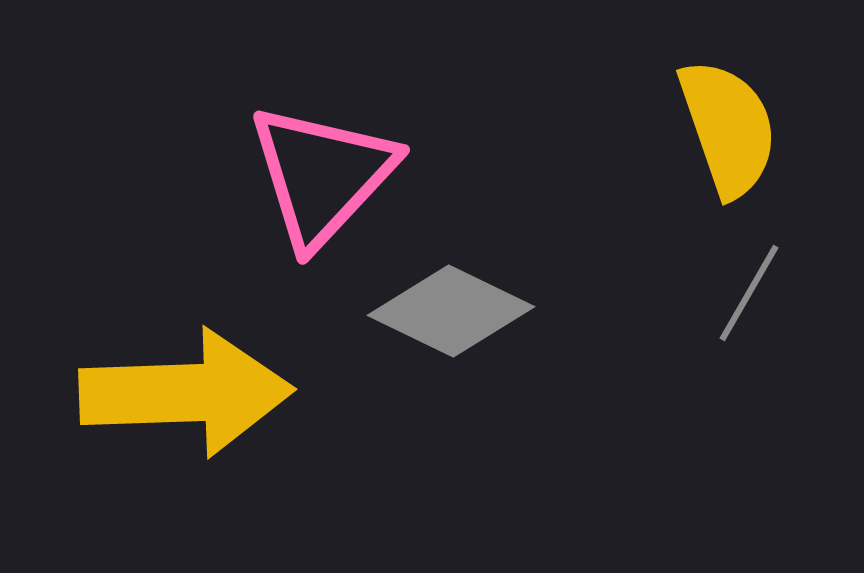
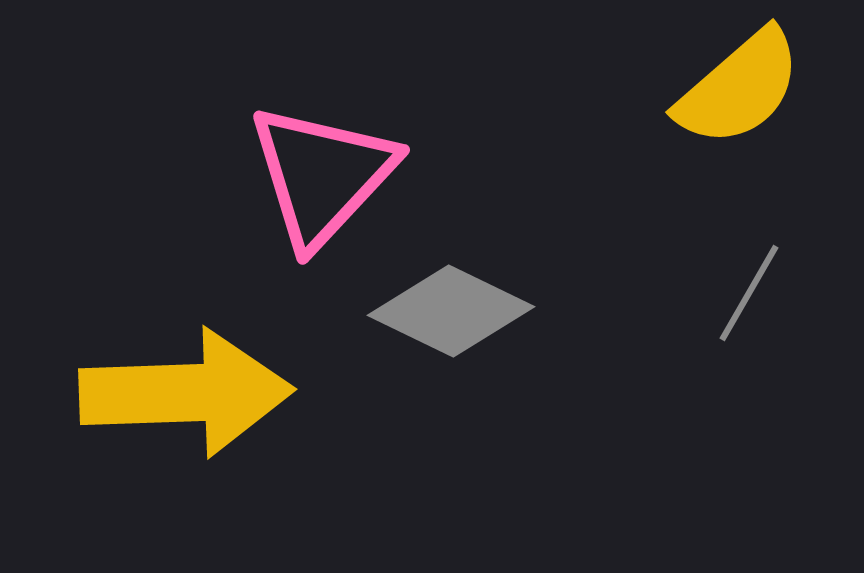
yellow semicircle: moved 11 px right, 40 px up; rotated 68 degrees clockwise
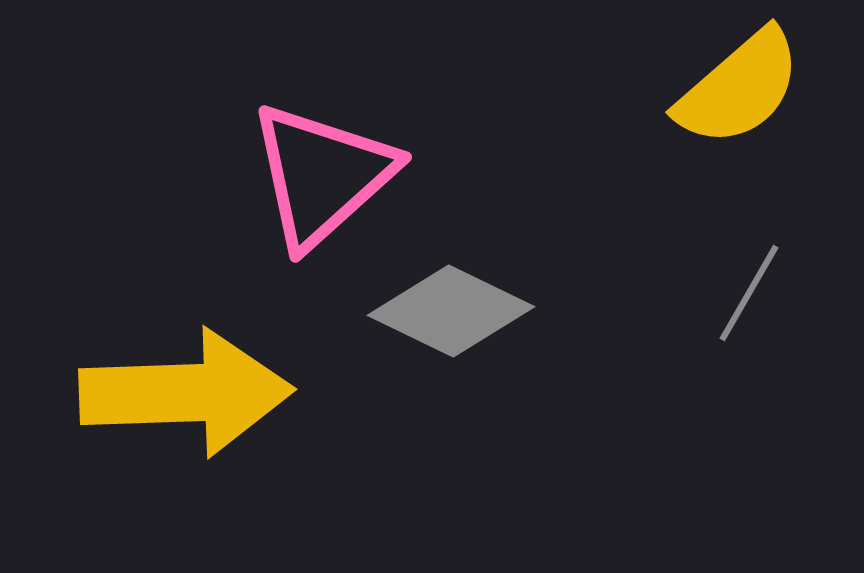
pink triangle: rotated 5 degrees clockwise
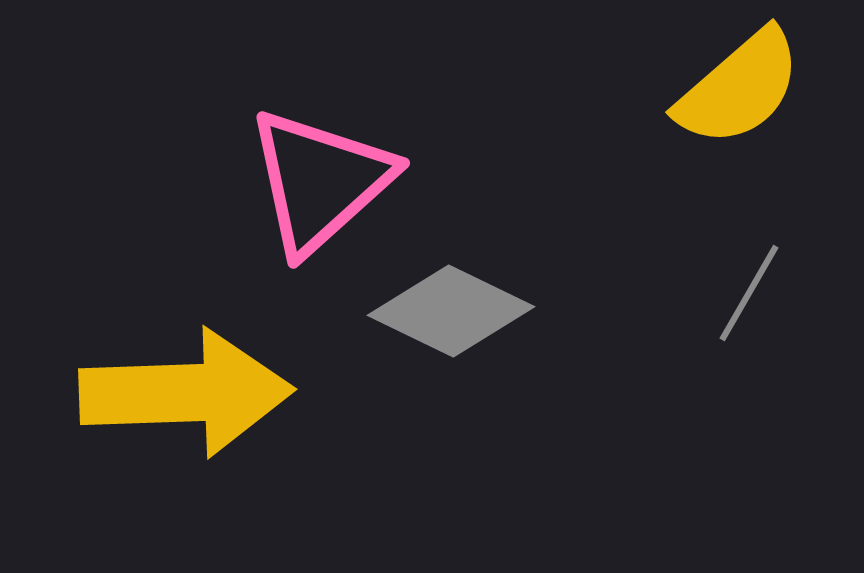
pink triangle: moved 2 px left, 6 px down
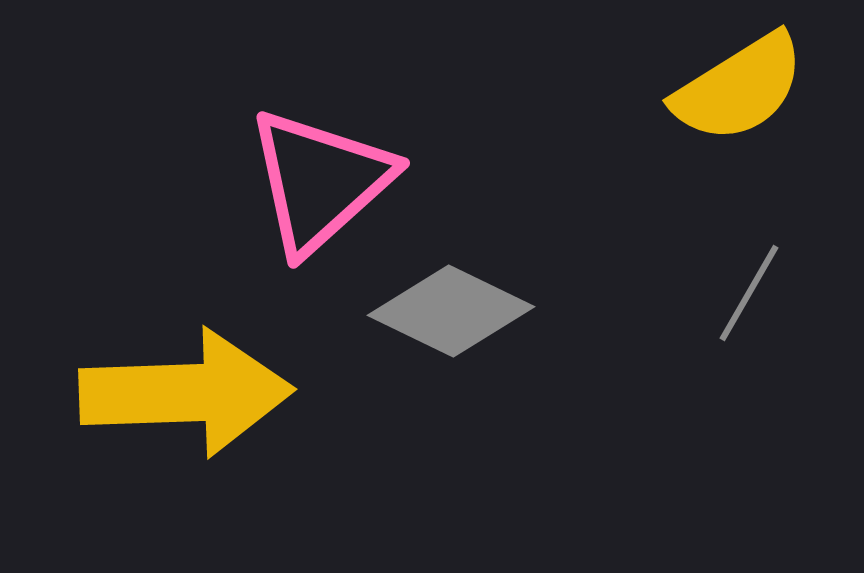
yellow semicircle: rotated 9 degrees clockwise
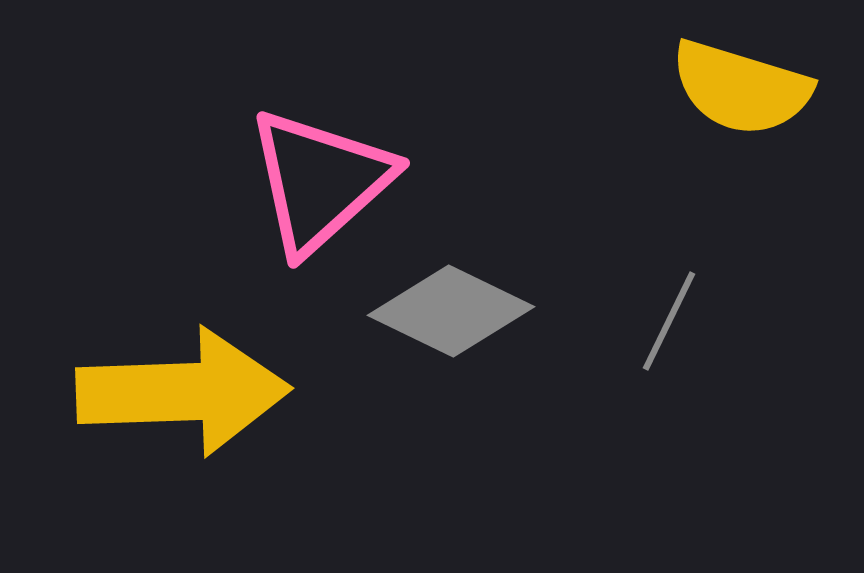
yellow semicircle: moved 2 px right; rotated 49 degrees clockwise
gray line: moved 80 px left, 28 px down; rotated 4 degrees counterclockwise
yellow arrow: moved 3 px left, 1 px up
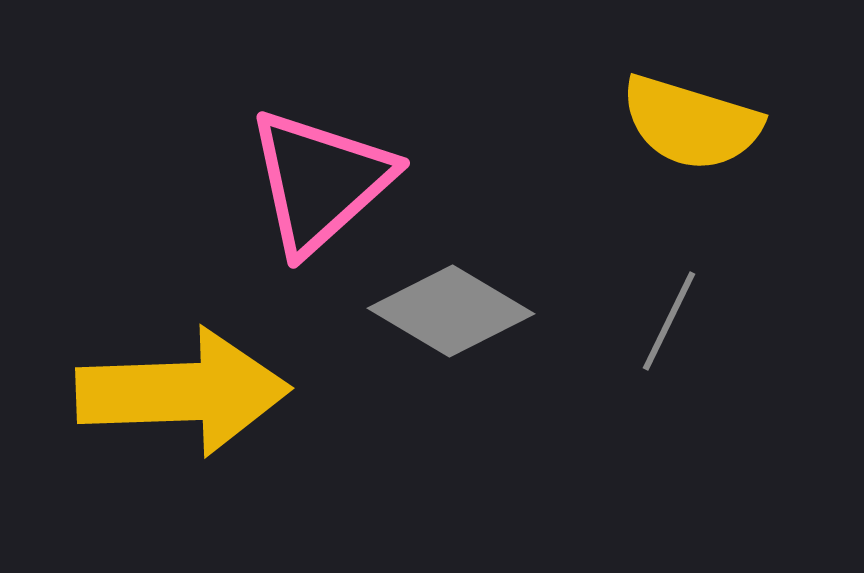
yellow semicircle: moved 50 px left, 35 px down
gray diamond: rotated 5 degrees clockwise
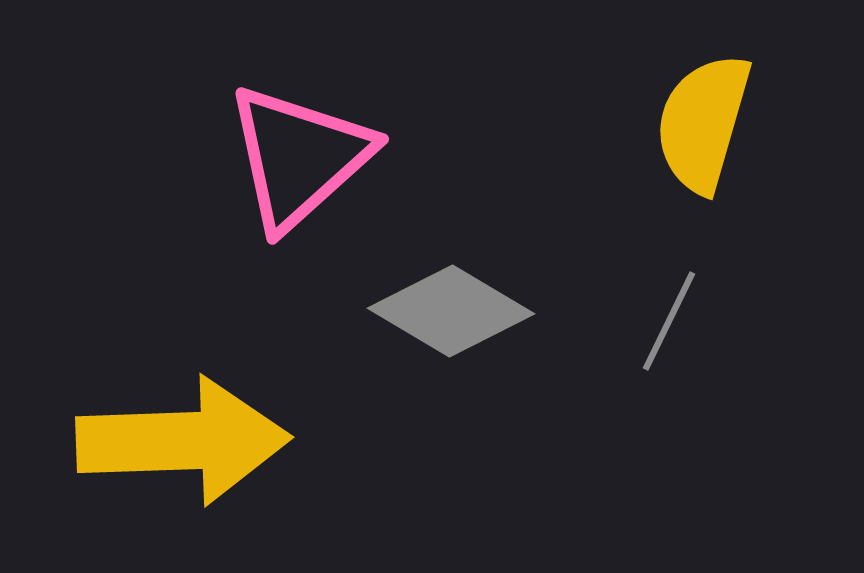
yellow semicircle: moved 12 px right; rotated 89 degrees clockwise
pink triangle: moved 21 px left, 24 px up
yellow arrow: moved 49 px down
